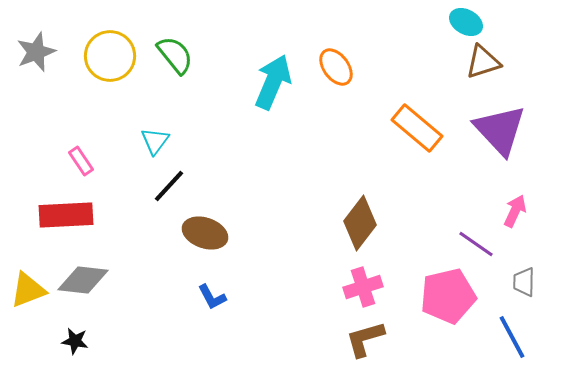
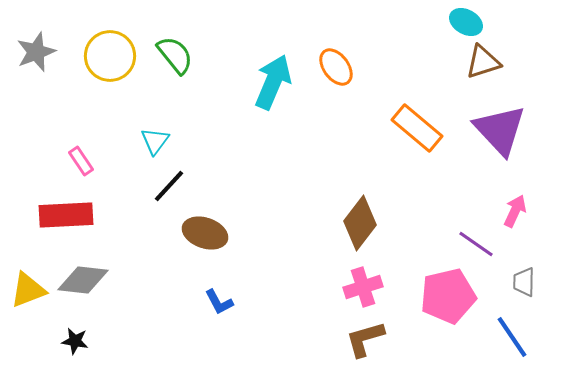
blue L-shape: moved 7 px right, 5 px down
blue line: rotated 6 degrees counterclockwise
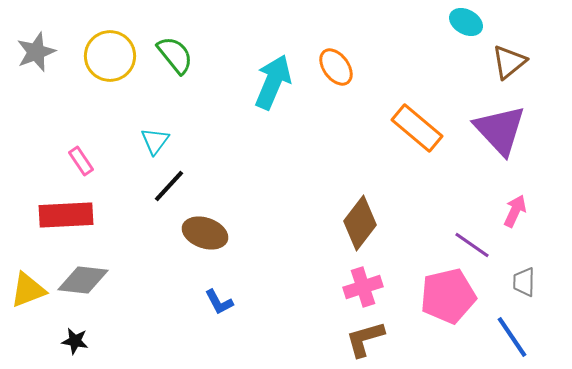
brown triangle: moved 26 px right; rotated 21 degrees counterclockwise
purple line: moved 4 px left, 1 px down
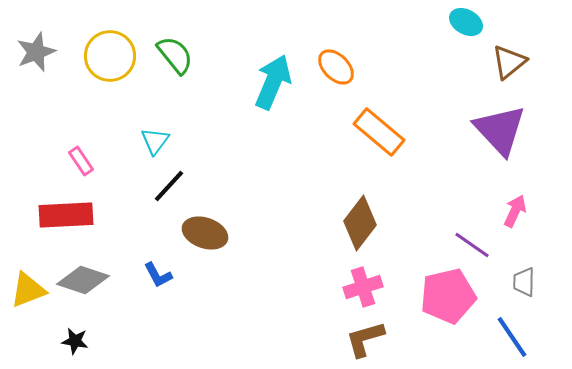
orange ellipse: rotated 9 degrees counterclockwise
orange rectangle: moved 38 px left, 4 px down
gray diamond: rotated 12 degrees clockwise
blue L-shape: moved 61 px left, 27 px up
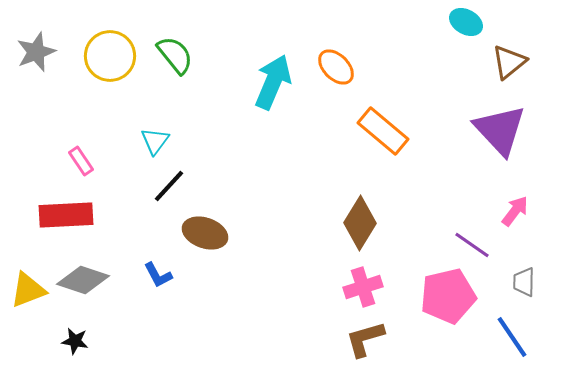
orange rectangle: moved 4 px right, 1 px up
pink arrow: rotated 12 degrees clockwise
brown diamond: rotated 6 degrees counterclockwise
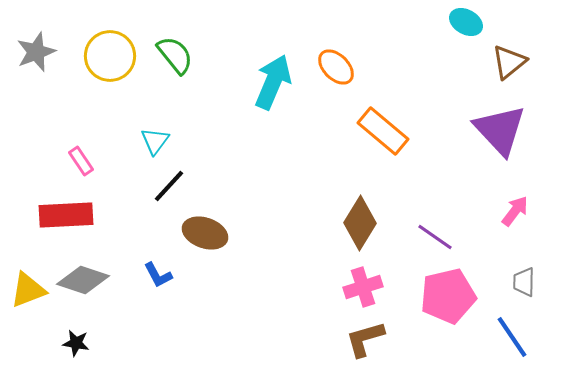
purple line: moved 37 px left, 8 px up
black star: moved 1 px right, 2 px down
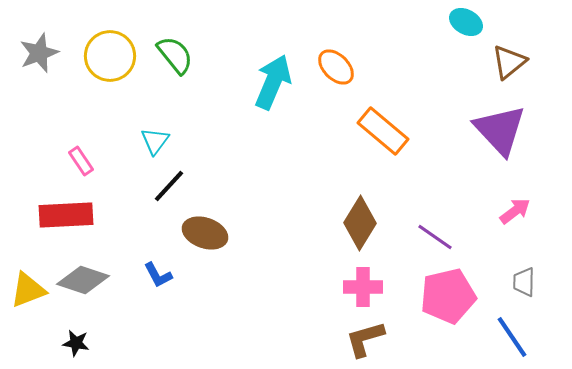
gray star: moved 3 px right, 1 px down
pink arrow: rotated 16 degrees clockwise
pink cross: rotated 18 degrees clockwise
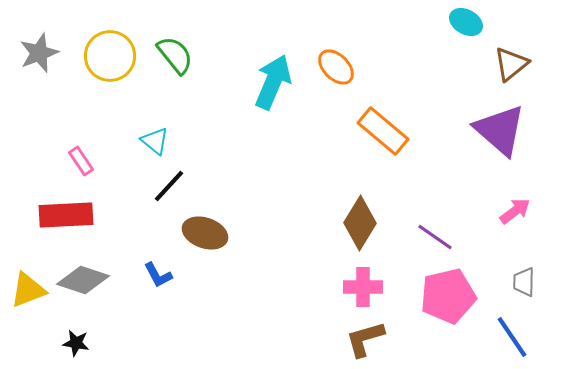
brown triangle: moved 2 px right, 2 px down
purple triangle: rotated 6 degrees counterclockwise
cyan triangle: rotated 28 degrees counterclockwise
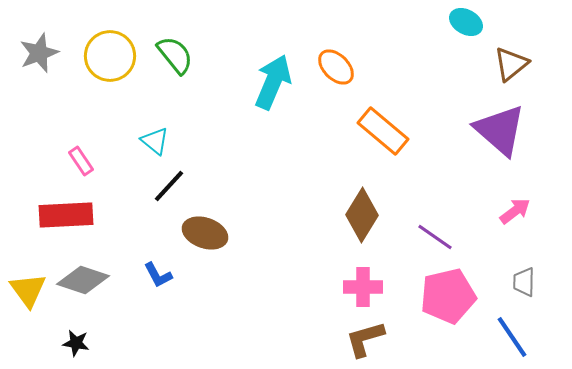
brown diamond: moved 2 px right, 8 px up
yellow triangle: rotated 45 degrees counterclockwise
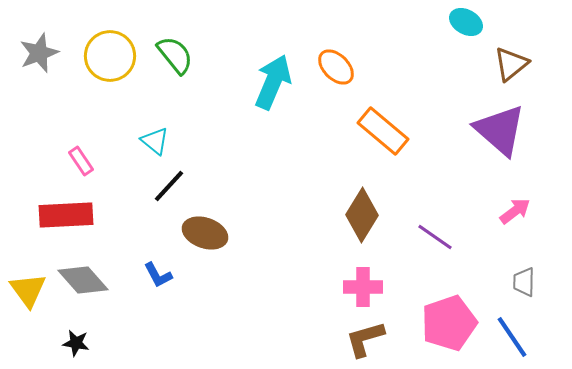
gray diamond: rotated 30 degrees clockwise
pink pentagon: moved 1 px right, 27 px down; rotated 6 degrees counterclockwise
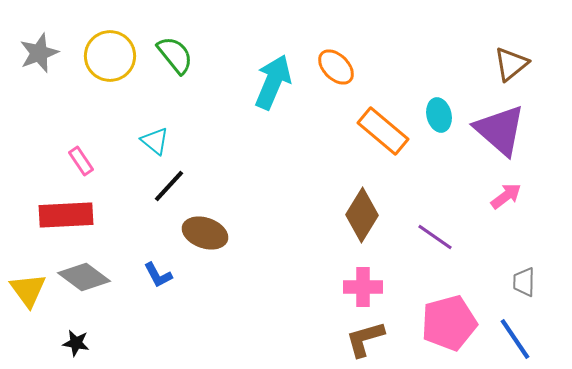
cyan ellipse: moved 27 px left, 93 px down; rotated 48 degrees clockwise
pink arrow: moved 9 px left, 15 px up
gray diamond: moved 1 px right, 3 px up; rotated 12 degrees counterclockwise
pink pentagon: rotated 4 degrees clockwise
blue line: moved 3 px right, 2 px down
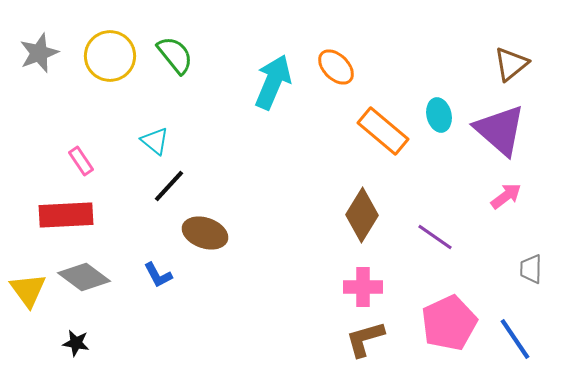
gray trapezoid: moved 7 px right, 13 px up
pink pentagon: rotated 10 degrees counterclockwise
